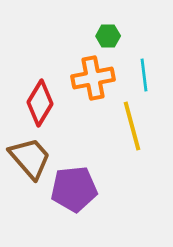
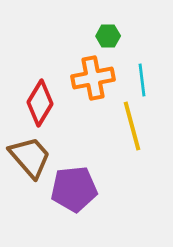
cyan line: moved 2 px left, 5 px down
brown trapezoid: moved 1 px up
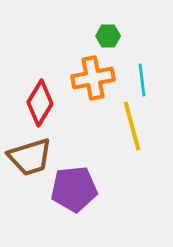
brown trapezoid: rotated 114 degrees clockwise
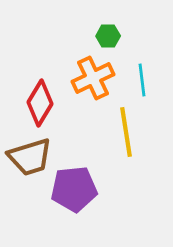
orange cross: rotated 15 degrees counterclockwise
yellow line: moved 6 px left, 6 px down; rotated 6 degrees clockwise
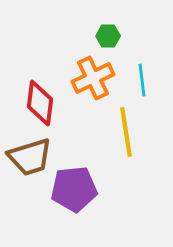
red diamond: rotated 24 degrees counterclockwise
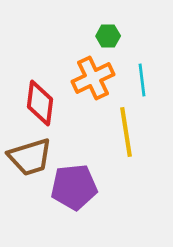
purple pentagon: moved 2 px up
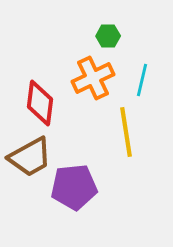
cyan line: rotated 20 degrees clockwise
brown trapezoid: rotated 12 degrees counterclockwise
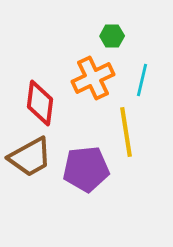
green hexagon: moved 4 px right
purple pentagon: moved 12 px right, 18 px up
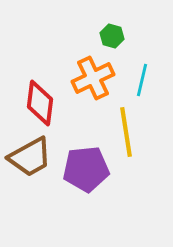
green hexagon: rotated 15 degrees clockwise
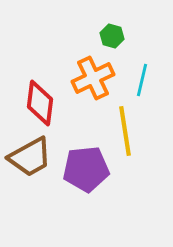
yellow line: moved 1 px left, 1 px up
